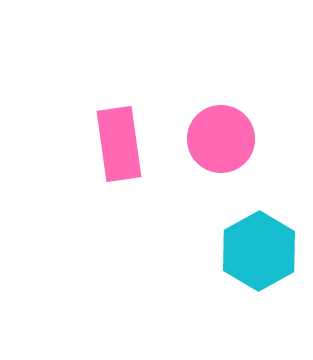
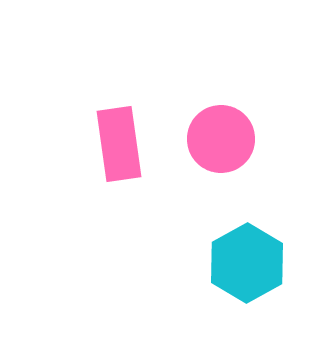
cyan hexagon: moved 12 px left, 12 px down
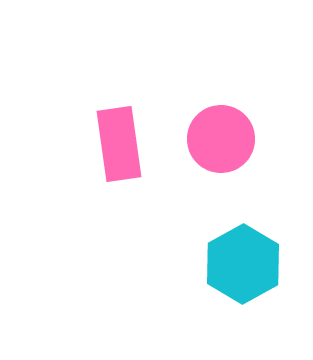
cyan hexagon: moved 4 px left, 1 px down
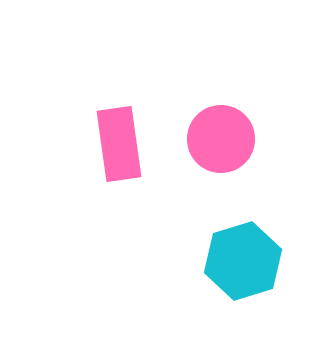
cyan hexagon: moved 3 px up; rotated 12 degrees clockwise
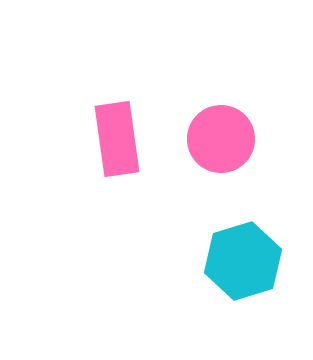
pink rectangle: moved 2 px left, 5 px up
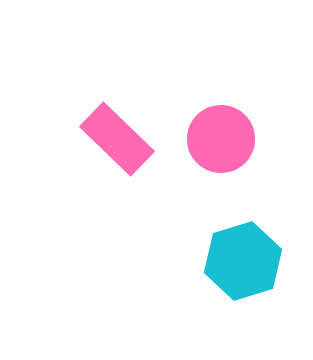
pink rectangle: rotated 38 degrees counterclockwise
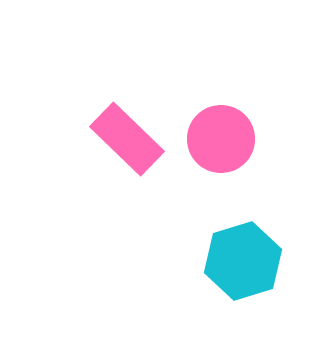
pink rectangle: moved 10 px right
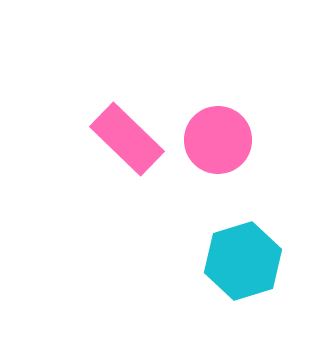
pink circle: moved 3 px left, 1 px down
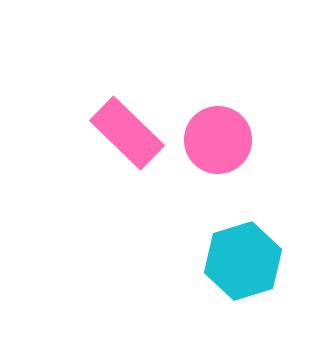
pink rectangle: moved 6 px up
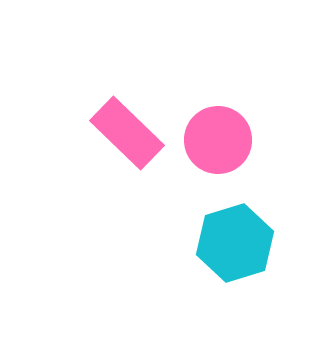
cyan hexagon: moved 8 px left, 18 px up
